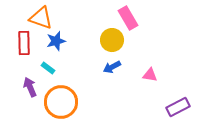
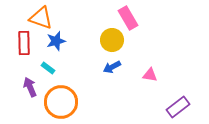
purple rectangle: rotated 10 degrees counterclockwise
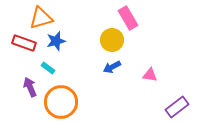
orange triangle: rotated 35 degrees counterclockwise
red rectangle: rotated 70 degrees counterclockwise
purple rectangle: moved 1 px left
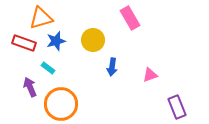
pink rectangle: moved 2 px right
yellow circle: moved 19 px left
blue arrow: rotated 54 degrees counterclockwise
pink triangle: rotated 28 degrees counterclockwise
orange circle: moved 2 px down
purple rectangle: rotated 75 degrees counterclockwise
